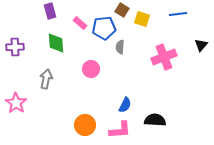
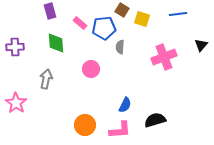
black semicircle: rotated 20 degrees counterclockwise
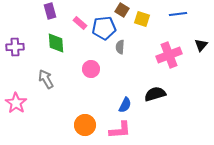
pink cross: moved 5 px right, 2 px up
gray arrow: rotated 42 degrees counterclockwise
black semicircle: moved 26 px up
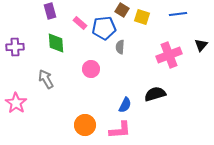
yellow square: moved 2 px up
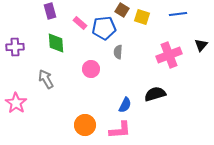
gray semicircle: moved 2 px left, 5 px down
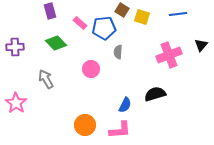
green diamond: rotated 40 degrees counterclockwise
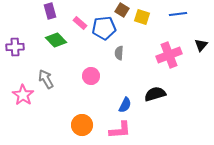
green diamond: moved 3 px up
gray semicircle: moved 1 px right, 1 px down
pink circle: moved 7 px down
pink star: moved 7 px right, 8 px up
orange circle: moved 3 px left
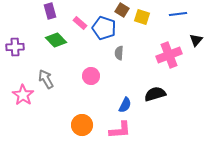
blue pentagon: rotated 25 degrees clockwise
black triangle: moved 5 px left, 5 px up
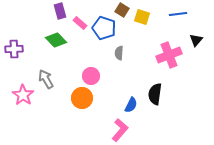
purple rectangle: moved 10 px right
purple cross: moved 1 px left, 2 px down
black semicircle: rotated 65 degrees counterclockwise
blue semicircle: moved 6 px right
orange circle: moved 27 px up
pink L-shape: rotated 45 degrees counterclockwise
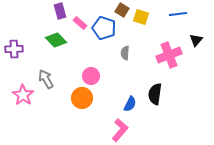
yellow square: moved 1 px left
gray semicircle: moved 6 px right
blue semicircle: moved 1 px left, 1 px up
